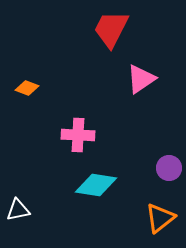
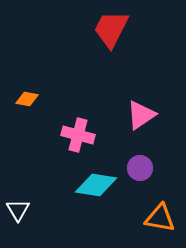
pink triangle: moved 36 px down
orange diamond: moved 11 px down; rotated 10 degrees counterclockwise
pink cross: rotated 12 degrees clockwise
purple circle: moved 29 px left
white triangle: rotated 50 degrees counterclockwise
orange triangle: rotated 48 degrees clockwise
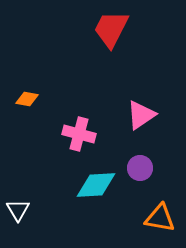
pink cross: moved 1 px right, 1 px up
cyan diamond: rotated 12 degrees counterclockwise
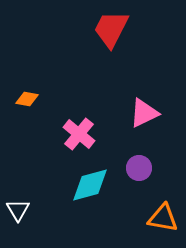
pink triangle: moved 3 px right, 2 px up; rotated 8 degrees clockwise
pink cross: rotated 24 degrees clockwise
purple circle: moved 1 px left
cyan diamond: moved 6 px left; rotated 12 degrees counterclockwise
orange triangle: moved 3 px right
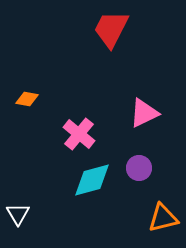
cyan diamond: moved 2 px right, 5 px up
white triangle: moved 4 px down
orange triangle: rotated 24 degrees counterclockwise
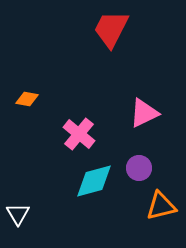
cyan diamond: moved 2 px right, 1 px down
orange triangle: moved 2 px left, 12 px up
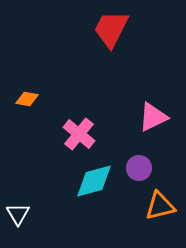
pink triangle: moved 9 px right, 4 px down
orange triangle: moved 1 px left
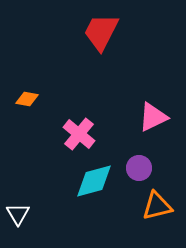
red trapezoid: moved 10 px left, 3 px down
orange triangle: moved 3 px left
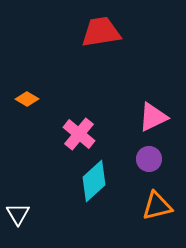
red trapezoid: rotated 54 degrees clockwise
orange diamond: rotated 20 degrees clockwise
purple circle: moved 10 px right, 9 px up
cyan diamond: rotated 27 degrees counterclockwise
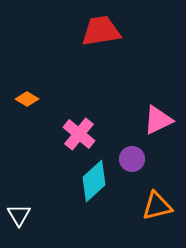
red trapezoid: moved 1 px up
pink triangle: moved 5 px right, 3 px down
purple circle: moved 17 px left
white triangle: moved 1 px right, 1 px down
